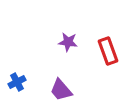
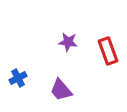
blue cross: moved 1 px right, 4 px up
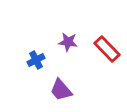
red rectangle: moved 1 px left, 2 px up; rotated 24 degrees counterclockwise
blue cross: moved 18 px right, 18 px up
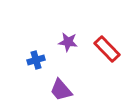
blue cross: rotated 12 degrees clockwise
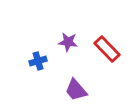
blue cross: moved 2 px right, 1 px down
purple trapezoid: moved 15 px right
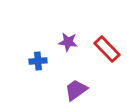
blue cross: rotated 12 degrees clockwise
purple trapezoid: rotated 95 degrees clockwise
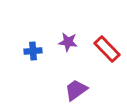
blue cross: moved 5 px left, 10 px up
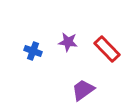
blue cross: rotated 24 degrees clockwise
purple trapezoid: moved 7 px right
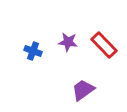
red rectangle: moved 3 px left, 4 px up
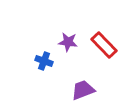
blue cross: moved 11 px right, 10 px down
purple trapezoid: rotated 15 degrees clockwise
